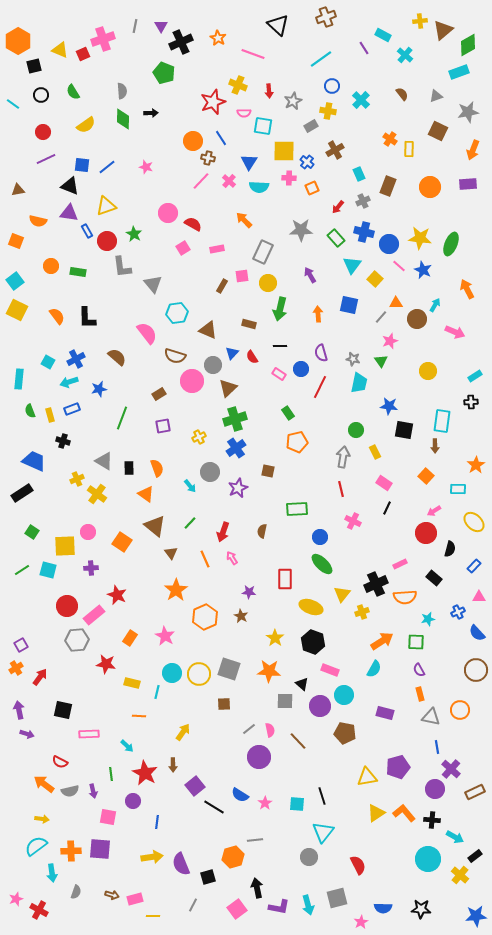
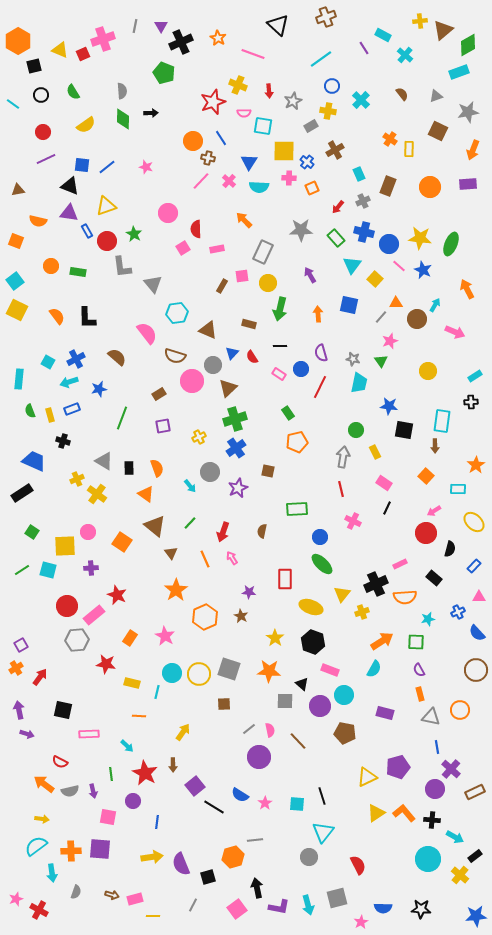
red semicircle at (193, 224): moved 3 px right, 5 px down; rotated 120 degrees counterclockwise
yellow triangle at (367, 777): rotated 15 degrees counterclockwise
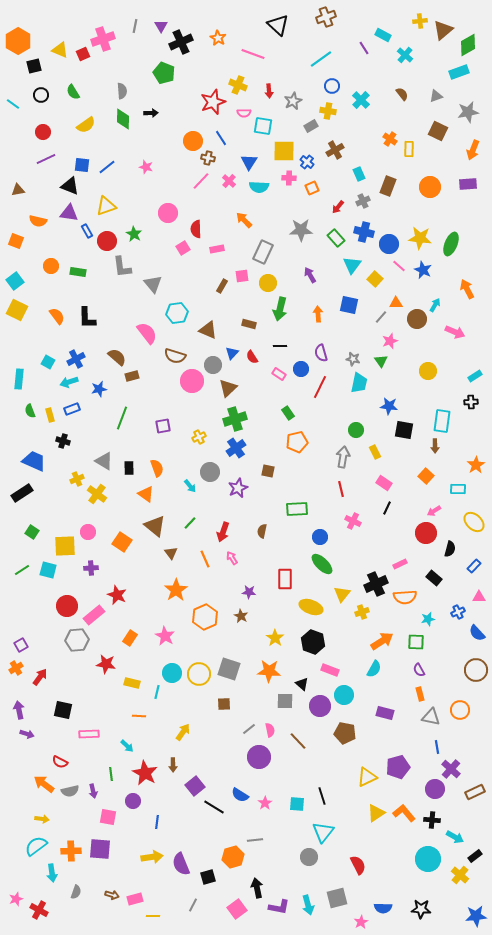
brown rectangle at (159, 394): moved 27 px left, 18 px up; rotated 16 degrees clockwise
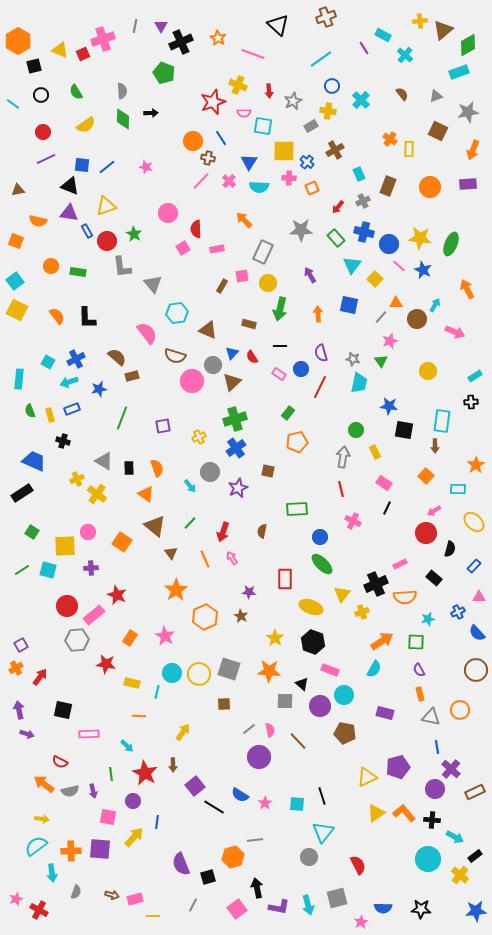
green semicircle at (73, 92): moved 3 px right
brown triangle at (228, 388): moved 4 px right, 6 px up
green rectangle at (288, 413): rotated 72 degrees clockwise
yellow arrow at (152, 857): moved 18 px left, 20 px up; rotated 40 degrees counterclockwise
blue star at (476, 916): moved 5 px up
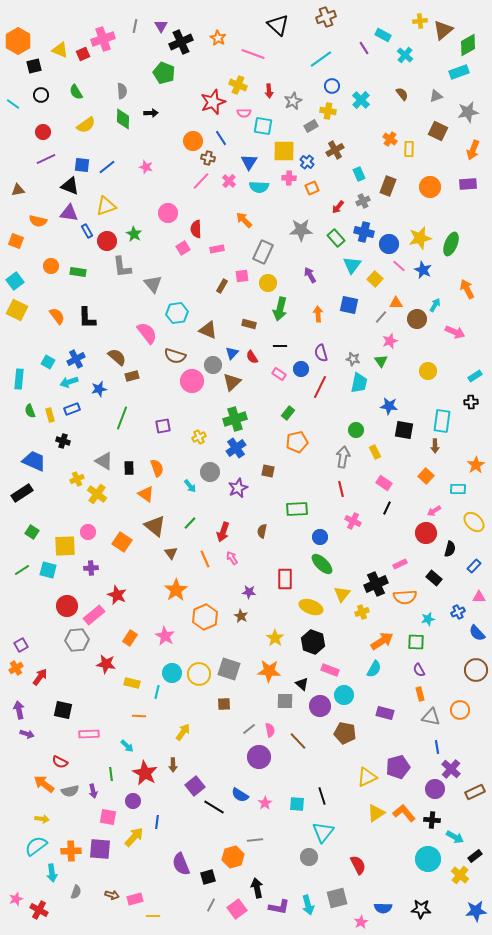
yellow star at (420, 238): rotated 20 degrees counterclockwise
gray line at (193, 905): moved 18 px right
